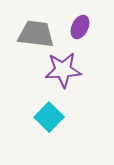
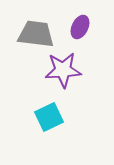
cyan square: rotated 20 degrees clockwise
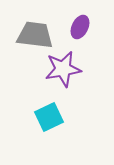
gray trapezoid: moved 1 px left, 1 px down
purple star: moved 1 px up; rotated 6 degrees counterclockwise
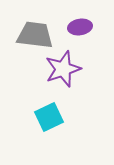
purple ellipse: rotated 55 degrees clockwise
purple star: rotated 9 degrees counterclockwise
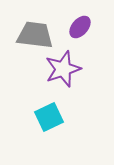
purple ellipse: rotated 40 degrees counterclockwise
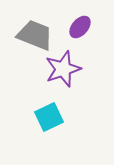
gray trapezoid: rotated 15 degrees clockwise
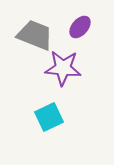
purple star: moved 1 px up; rotated 24 degrees clockwise
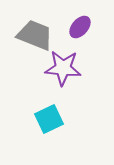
cyan square: moved 2 px down
